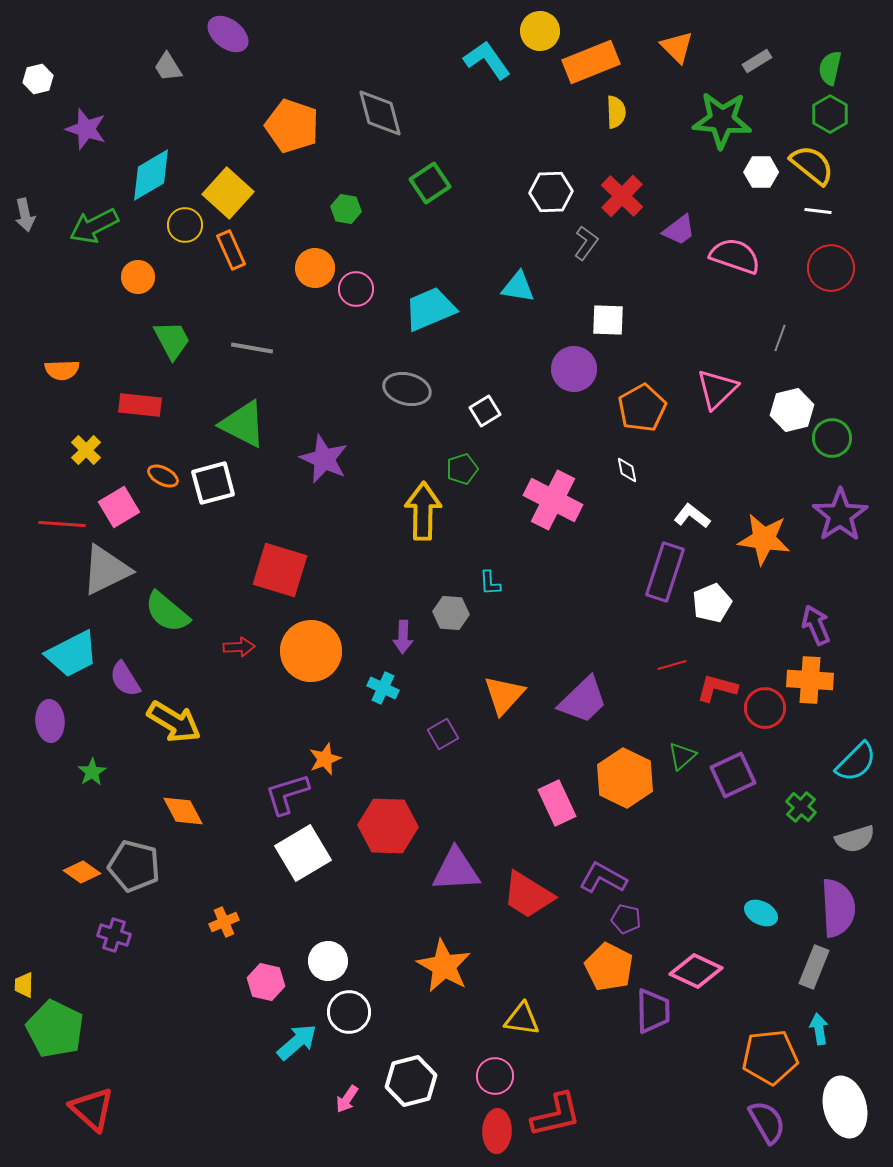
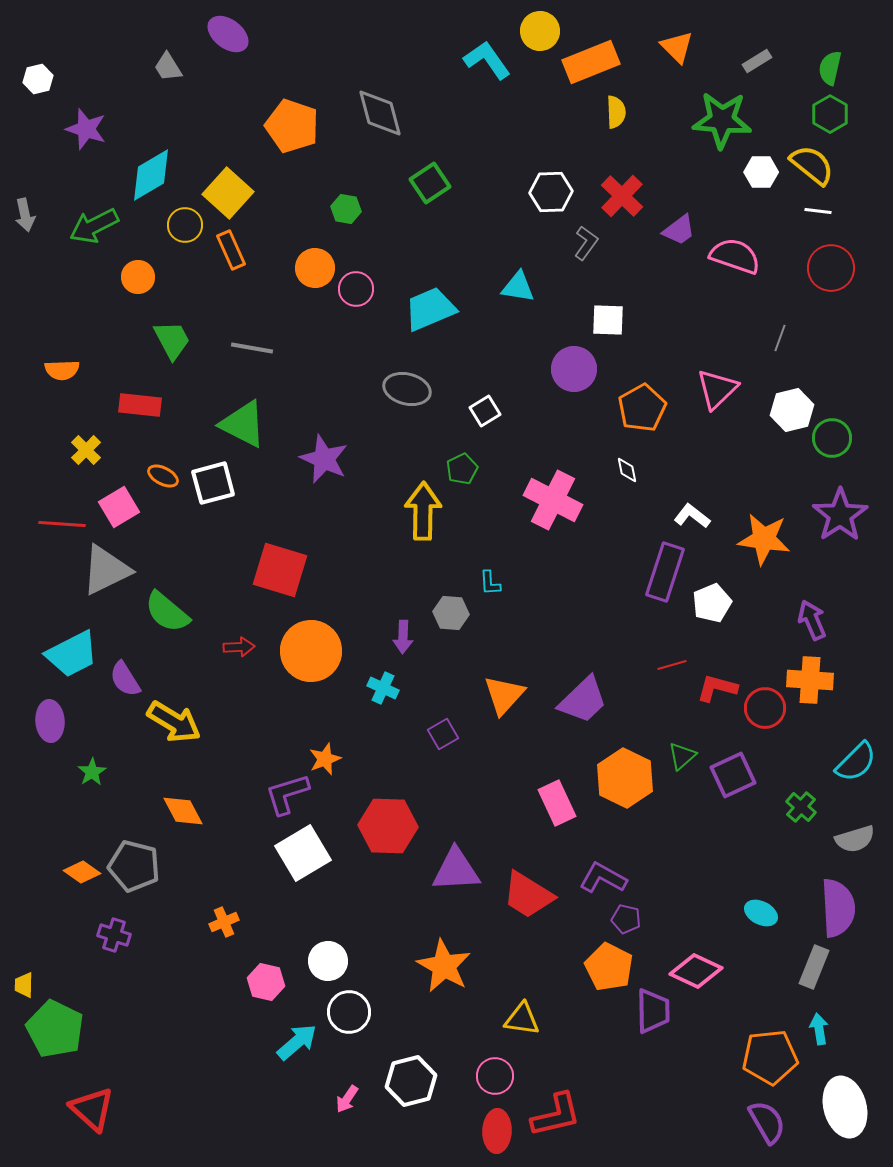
green pentagon at (462, 469): rotated 8 degrees counterclockwise
purple arrow at (816, 625): moved 4 px left, 5 px up
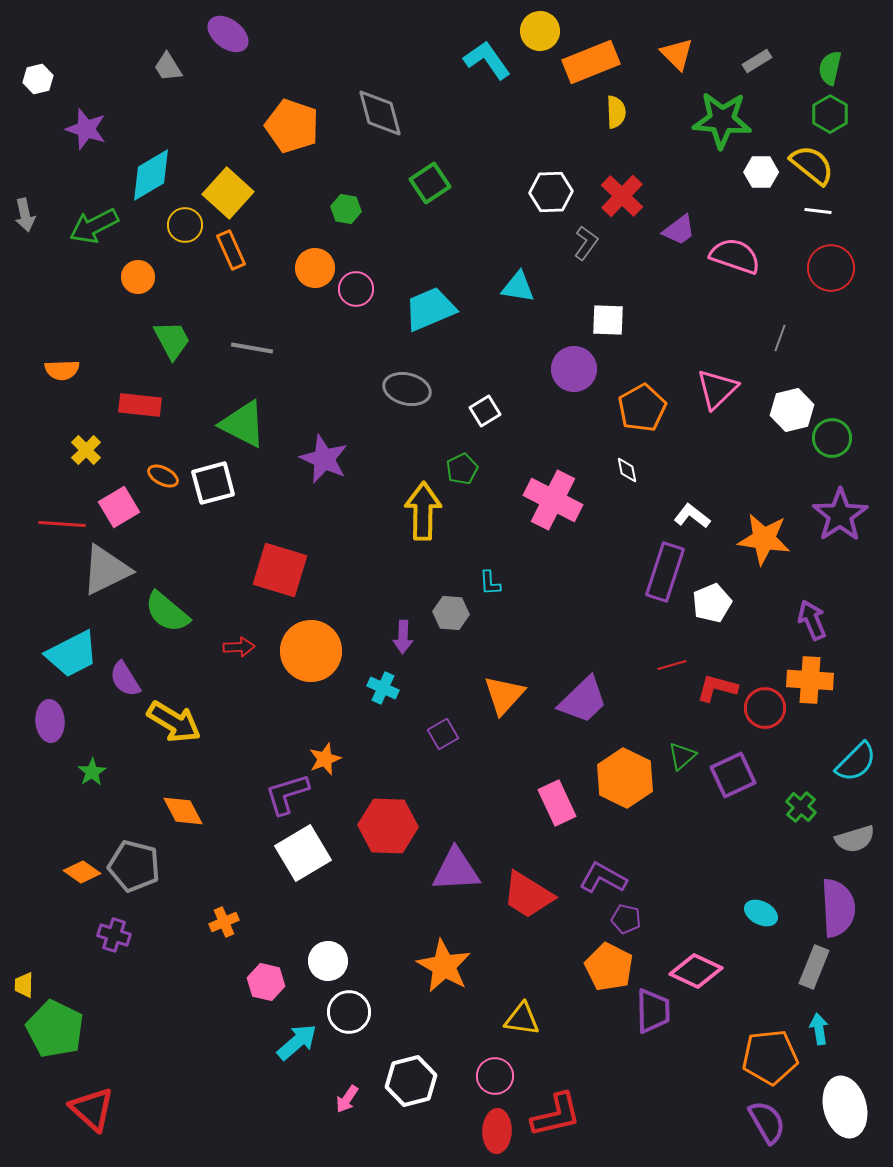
orange triangle at (677, 47): moved 7 px down
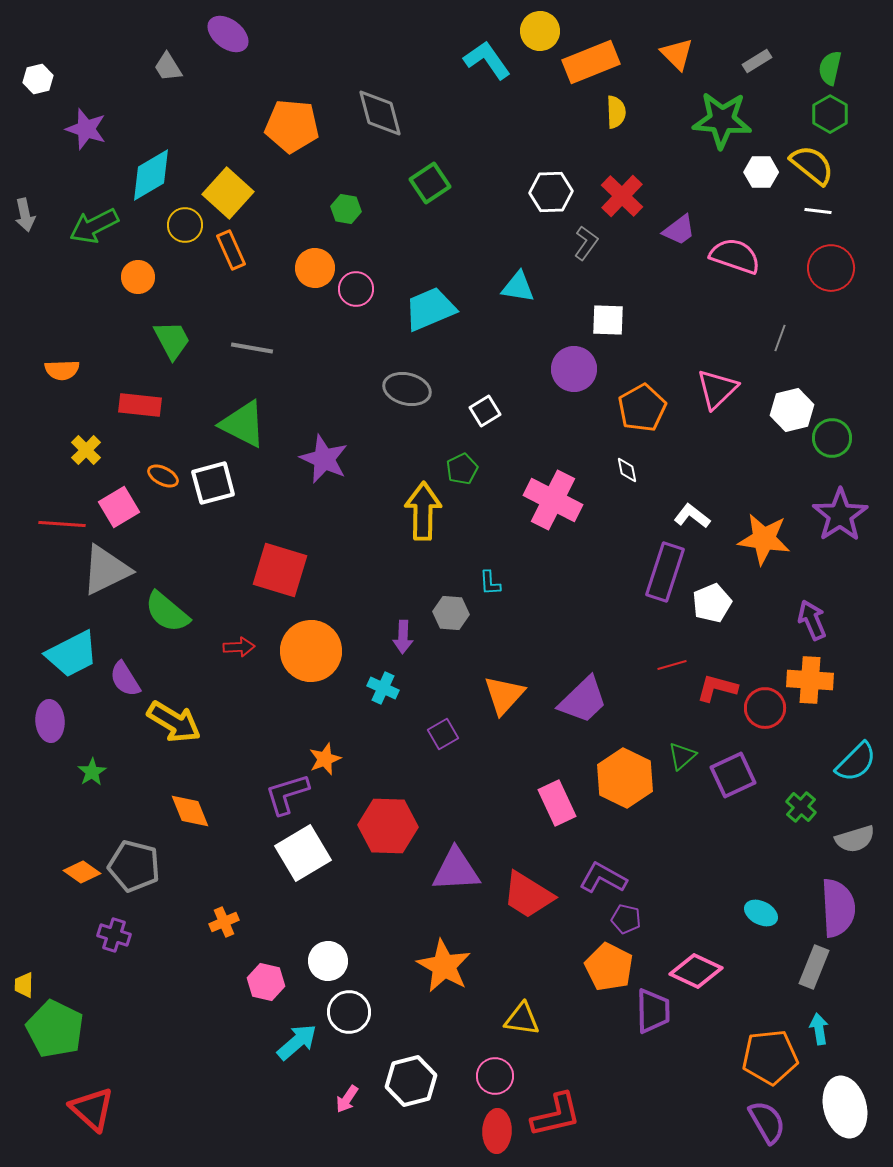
orange pentagon at (292, 126): rotated 14 degrees counterclockwise
orange diamond at (183, 811): moved 7 px right; rotated 6 degrees clockwise
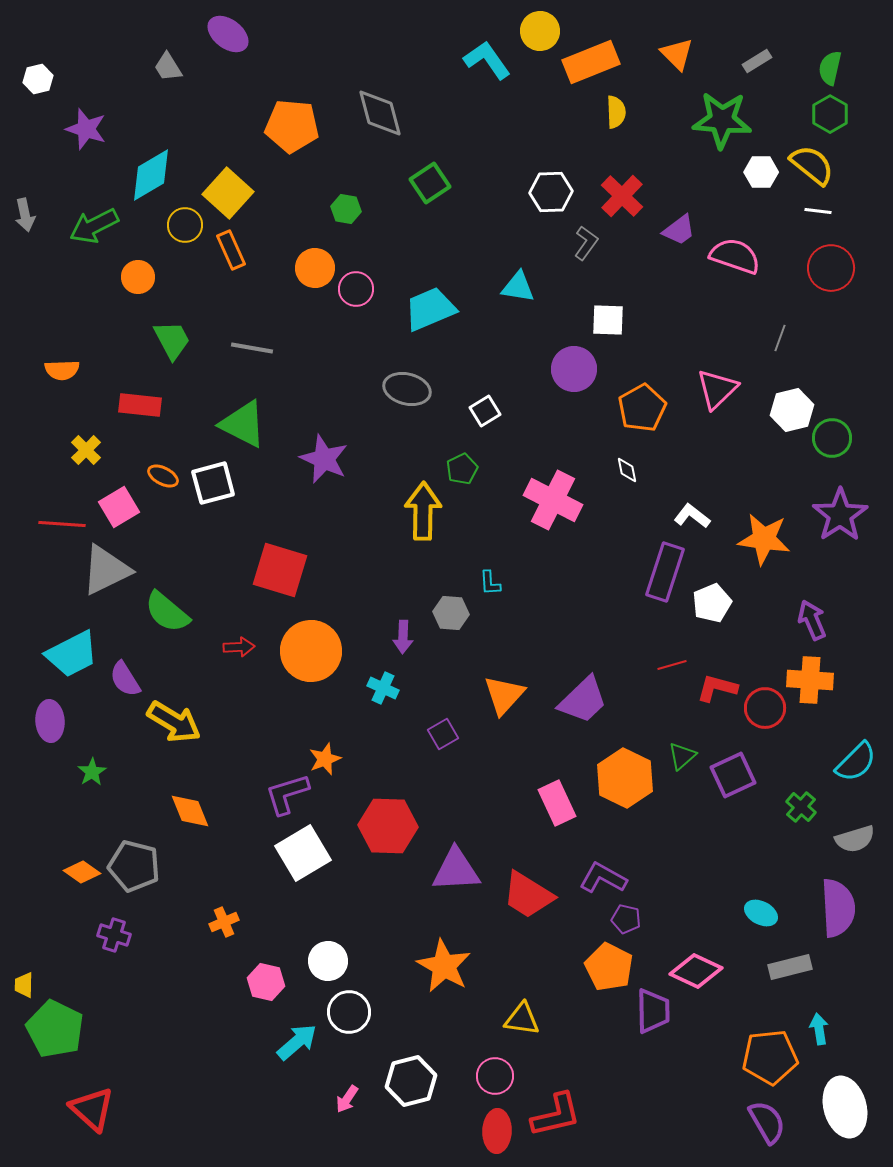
gray rectangle at (814, 967): moved 24 px left; rotated 54 degrees clockwise
